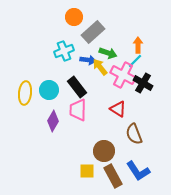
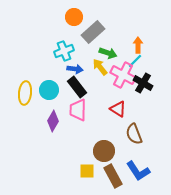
blue arrow: moved 13 px left, 9 px down
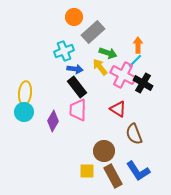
cyan circle: moved 25 px left, 22 px down
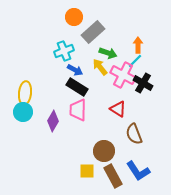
blue arrow: moved 1 px down; rotated 21 degrees clockwise
black rectangle: rotated 20 degrees counterclockwise
cyan circle: moved 1 px left
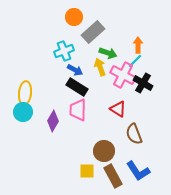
yellow arrow: rotated 18 degrees clockwise
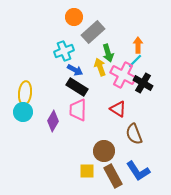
green arrow: rotated 54 degrees clockwise
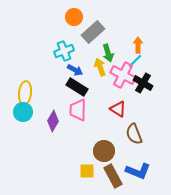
blue L-shape: rotated 35 degrees counterclockwise
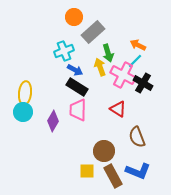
orange arrow: rotated 63 degrees counterclockwise
brown semicircle: moved 3 px right, 3 px down
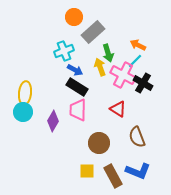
brown circle: moved 5 px left, 8 px up
